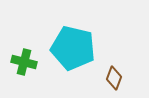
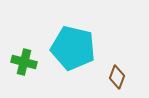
brown diamond: moved 3 px right, 1 px up
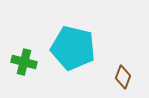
brown diamond: moved 6 px right
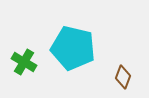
green cross: rotated 15 degrees clockwise
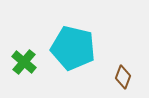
green cross: rotated 10 degrees clockwise
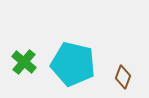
cyan pentagon: moved 16 px down
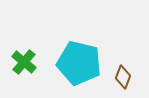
cyan pentagon: moved 6 px right, 1 px up
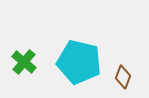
cyan pentagon: moved 1 px up
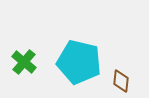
brown diamond: moved 2 px left, 4 px down; rotated 15 degrees counterclockwise
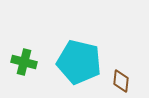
green cross: rotated 25 degrees counterclockwise
